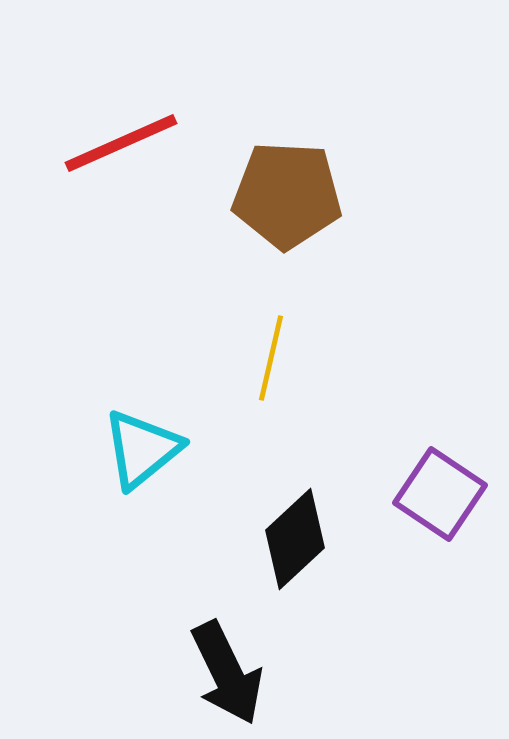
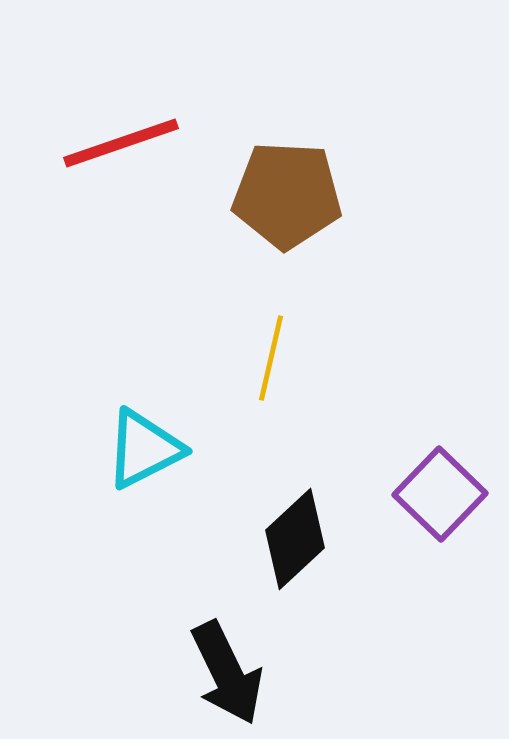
red line: rotated 5 degrees clockwise
cyan triangle: moved 2 px right; rotated 12 degrees clockwise
purple square: rotated 10 degrees clockwise
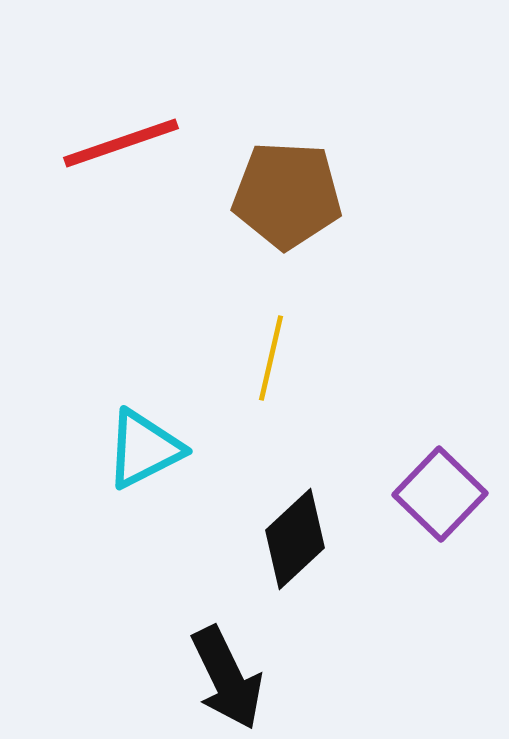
black arrow: moved 5 px down
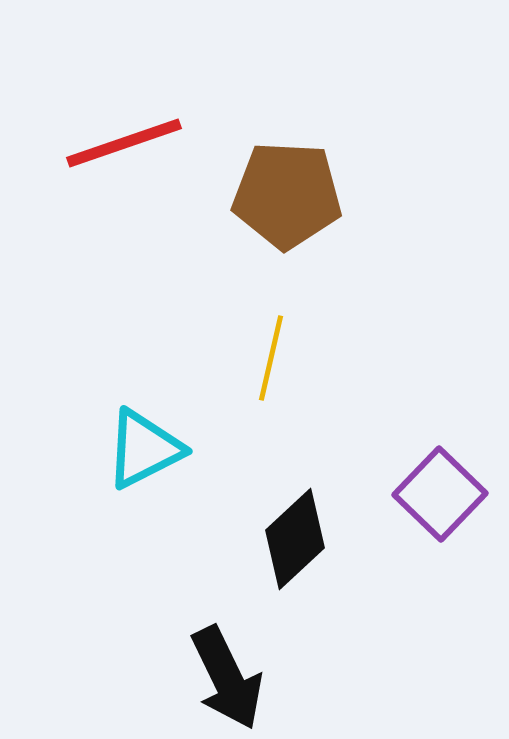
red line: moved 3 px right
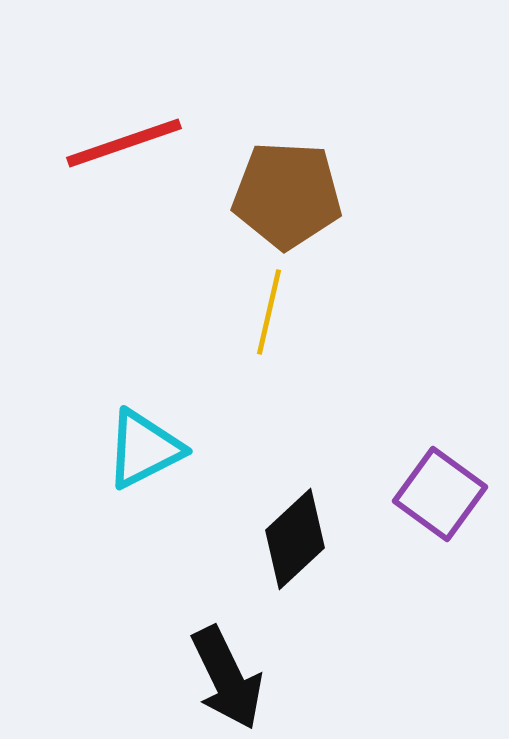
yellow line: moved 2 px left, 46 px up
purple square: rotated 8 degrees counterclockwise
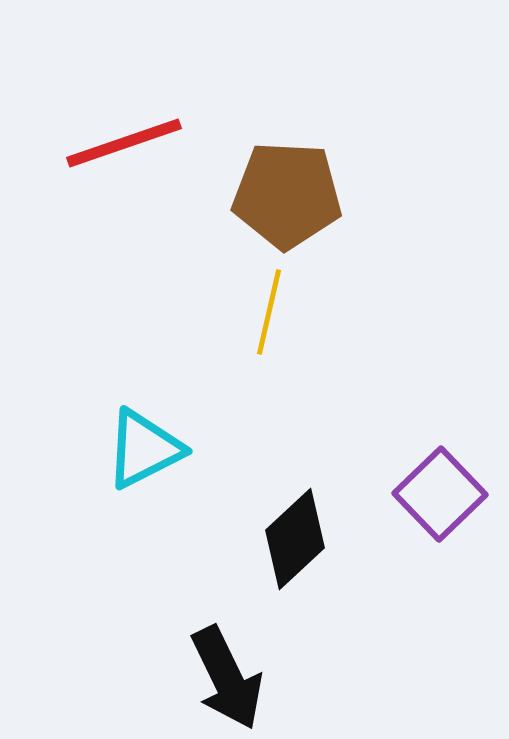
purple square: rotated 10 degrees clockwise
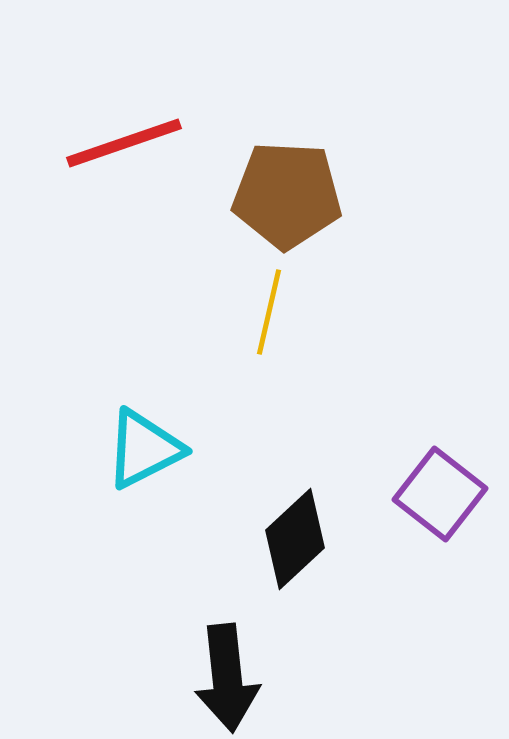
purple square: rotated 8 degrees counterclockwise
black arrow: rotated 20 degrees clockwise
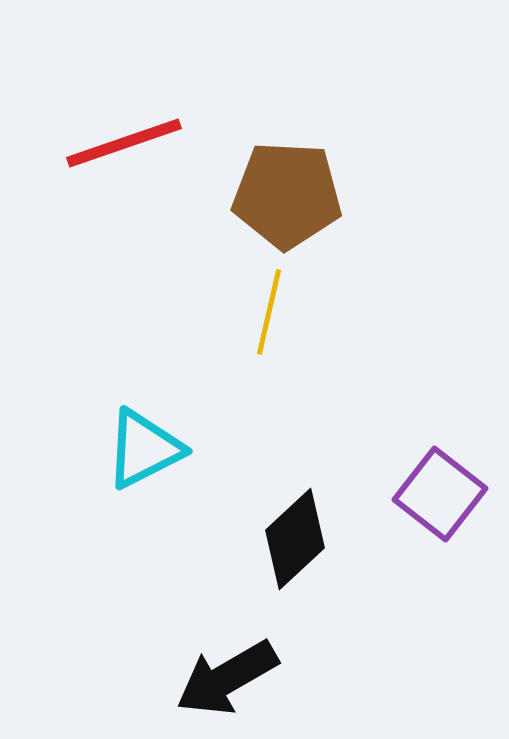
black arrow: rotated 66 degrees clockwise
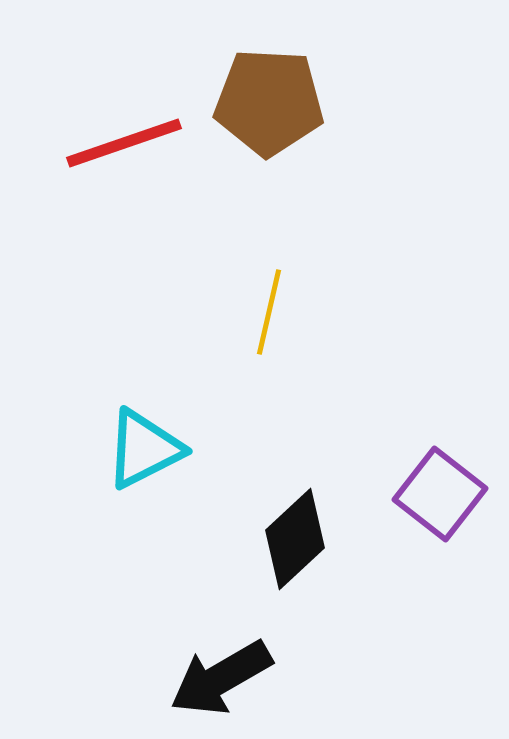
brown pentagon: moved 18 px left, 93 px up
black arrow: moved 6 px left
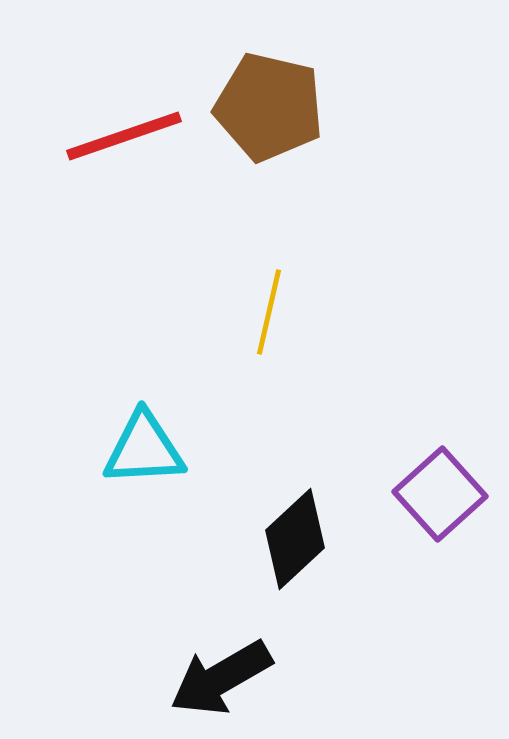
brown pentagon: moved 5 px down; rotated 10 degrees clockwise
red line: moved 7 px up
cyan triangle: rotated 24 degrees clockwise
purple square: rotated 10 degrees clockwise
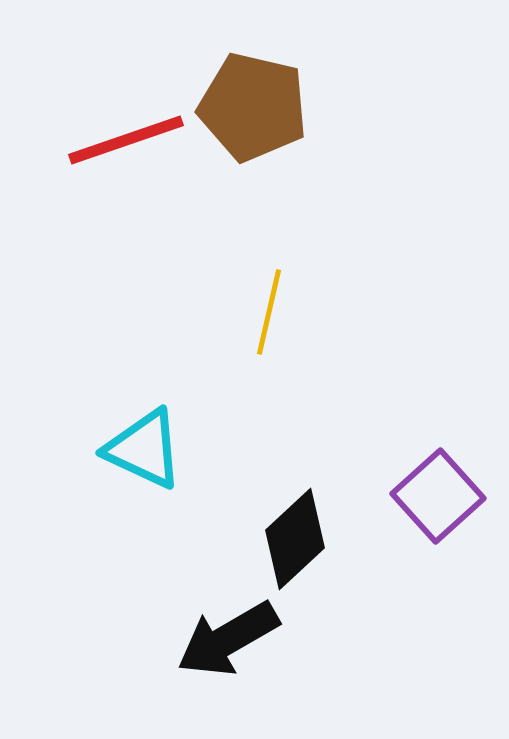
brown pentagon: moved 16 px left
red line: moved 2 px right, 4 px down
cyan triangle: rotated 28 degrees clockwise
purple square: moved 2 px left, 2 px down
black arrow: moved 7 px right, 39 px up
